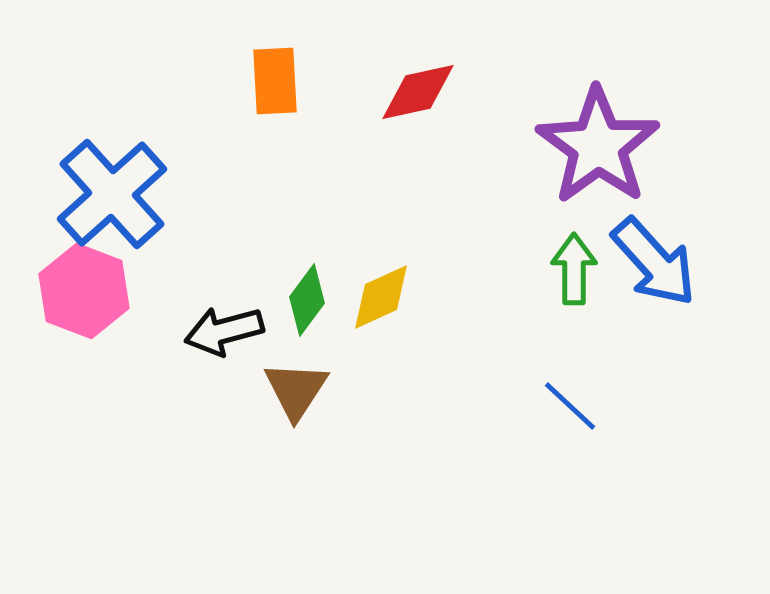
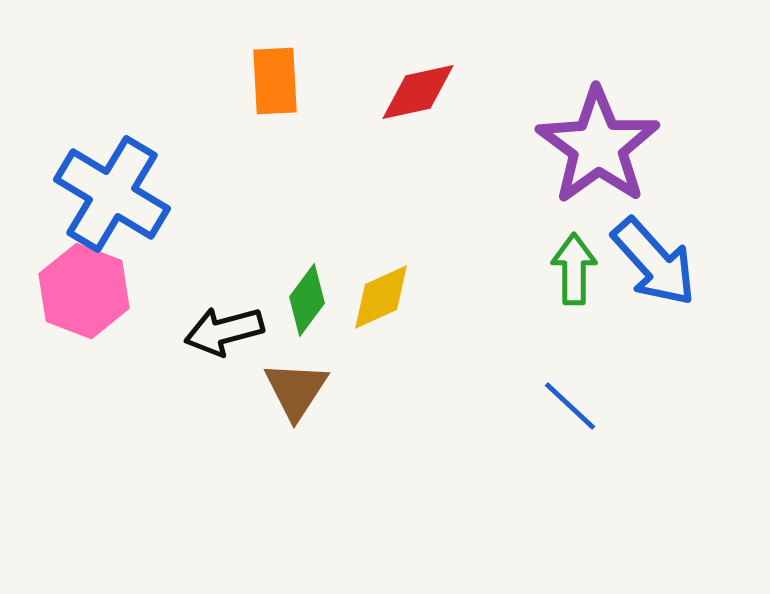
blue cross: rotated 17 degrees counterclockwise
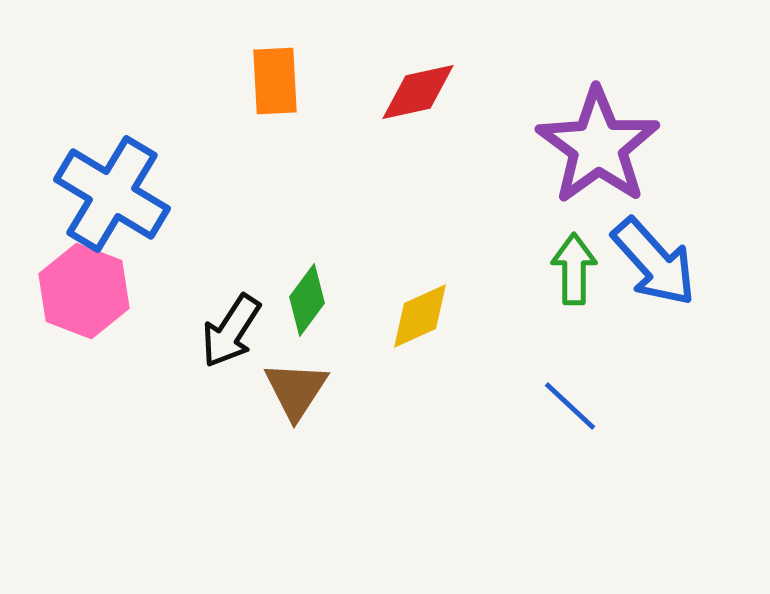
yellow diamond: moved 39 px right, 19 px down
black arrow: moved 7 px right; rotated 42 degrees counterclockwise
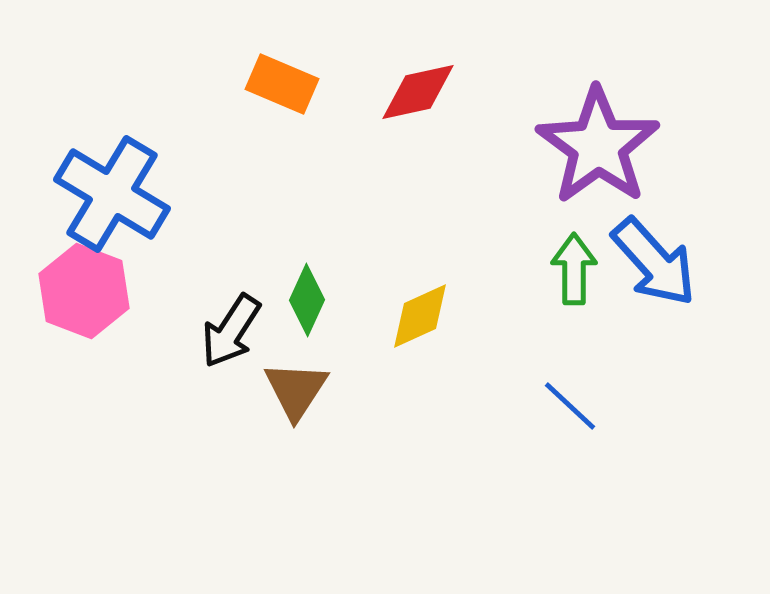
orange rectangle: moved 7 px right, 3 px down; rotated 64 degrees counterclockwise
green diamond: rotated 12 degrees counterclockwise
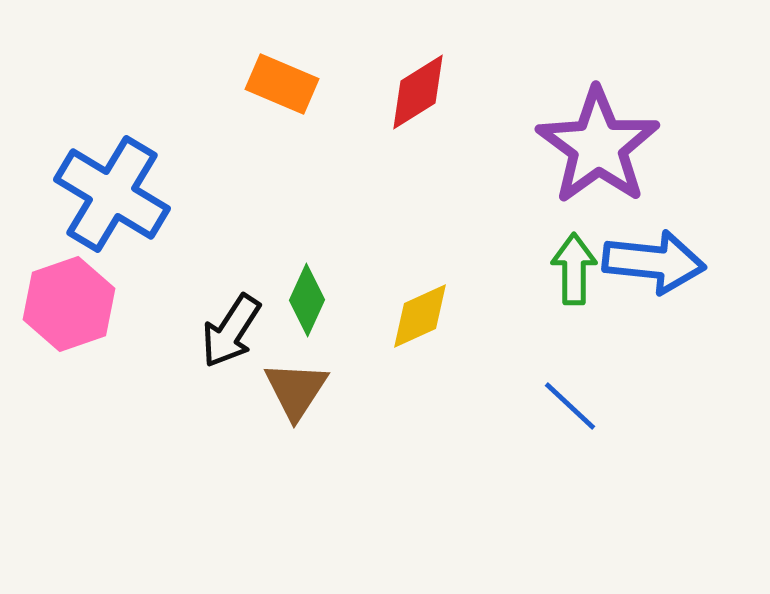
red diamond: rotated 20 degrees counterclockwise
blue arrow: rotated 42 degrees counterclockwise
pink hexagon: moved 15 px left, 13 px down; rotated 20 degrees clockwise
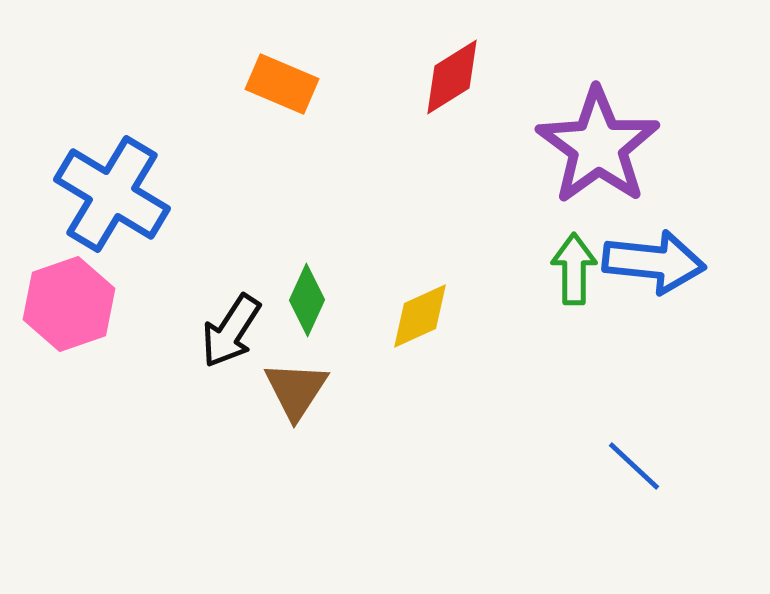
red diamond: moved 34 px right, 15 px up
blue line: moved 64 px right, 60 px down
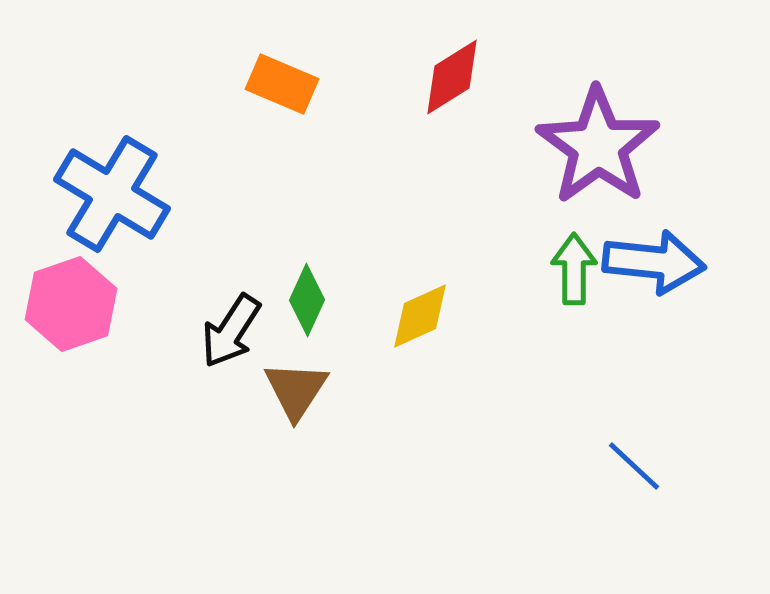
pink hexagon: moved 2 px right
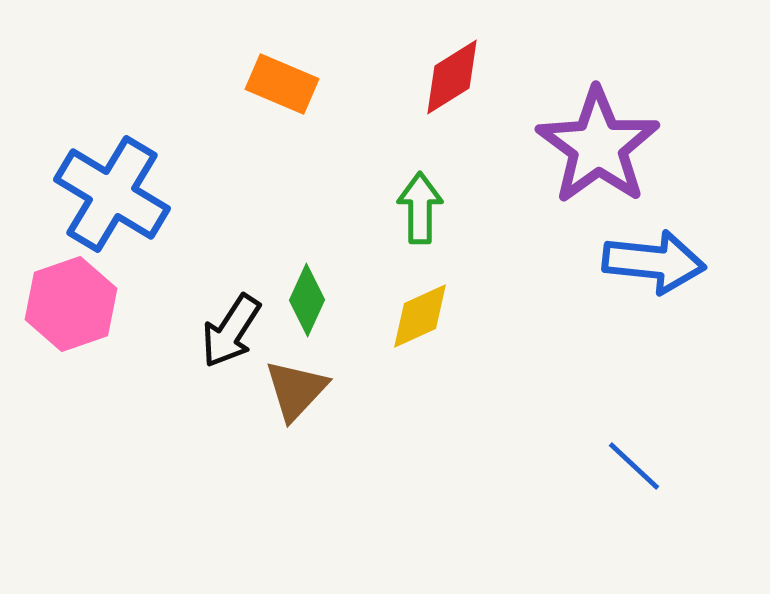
green arrow: moved 154 px left, 61 px up
brown triangle: rotated 10 degrees clockwise
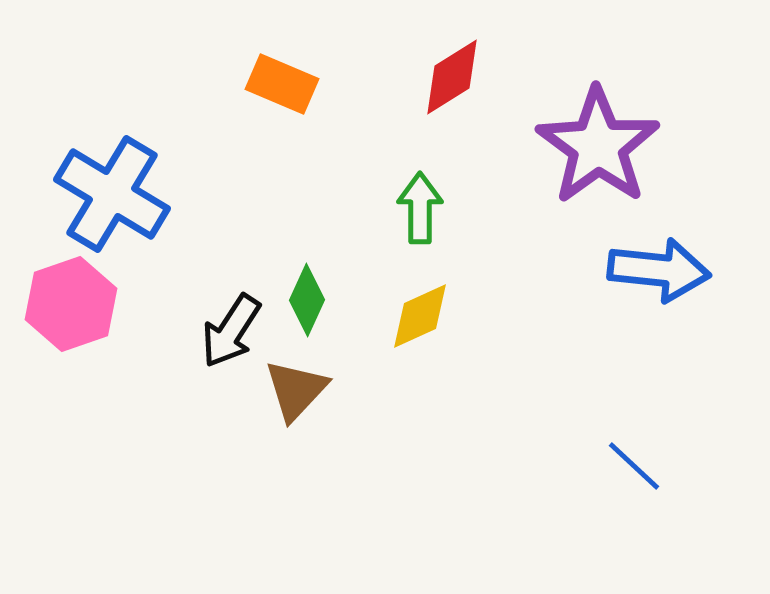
blue arrow: moved 5 px right, 8 px down
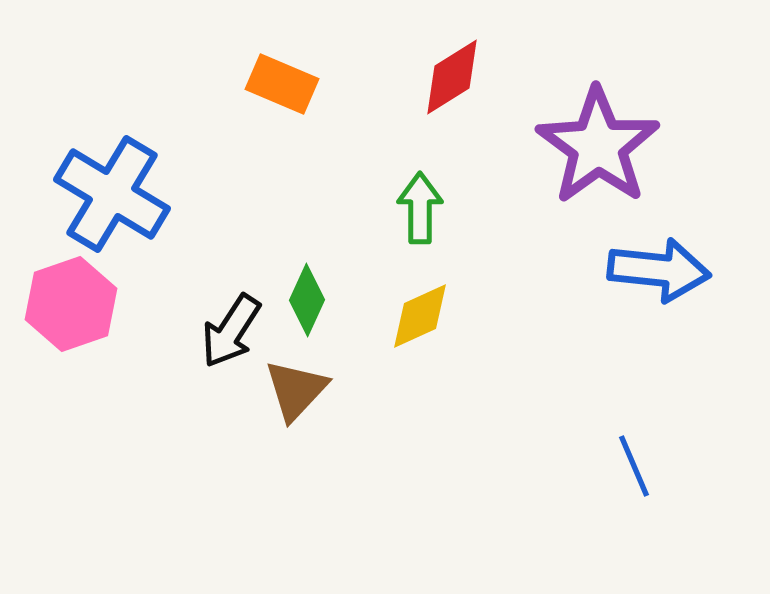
blue line: rotated 24 degrees clockwise
